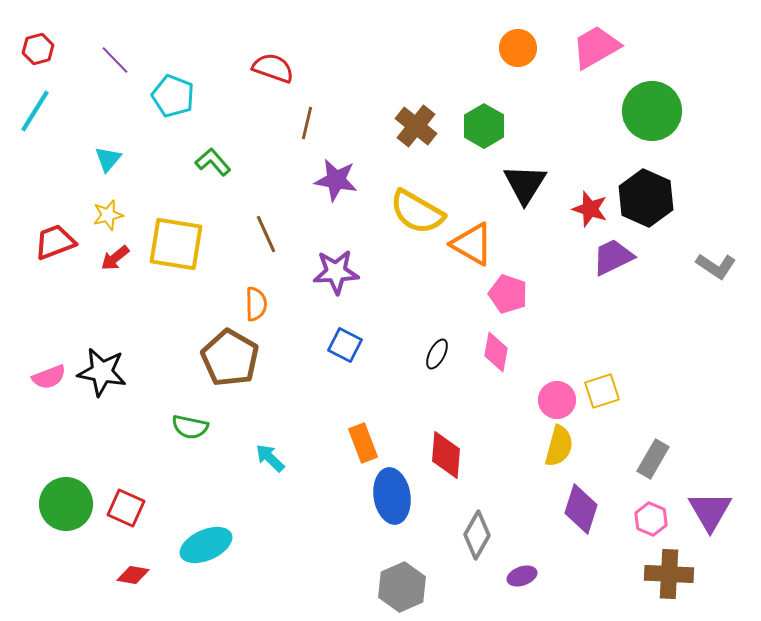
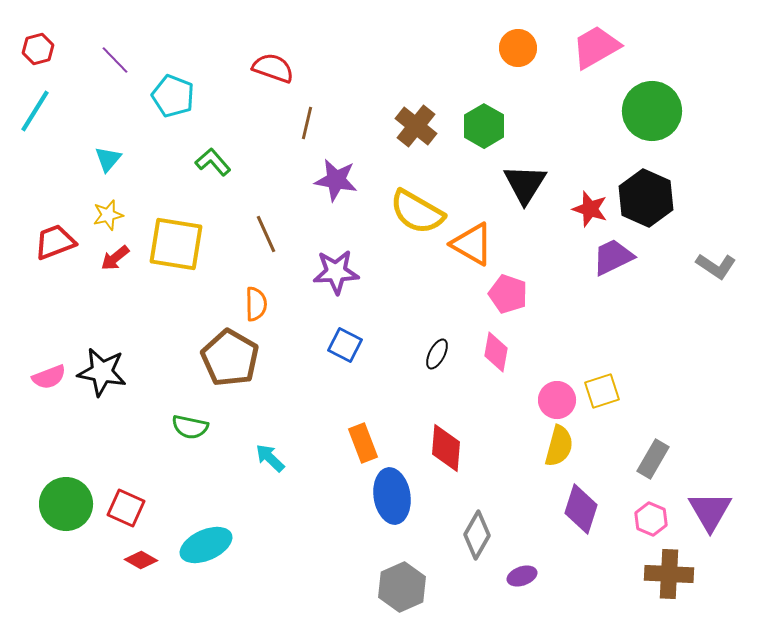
red diamond at (446, 455): moved 7 px up
red diamond at (133, 575): moved 8 px right, 15 px up; rotated 20 degrees clockwise
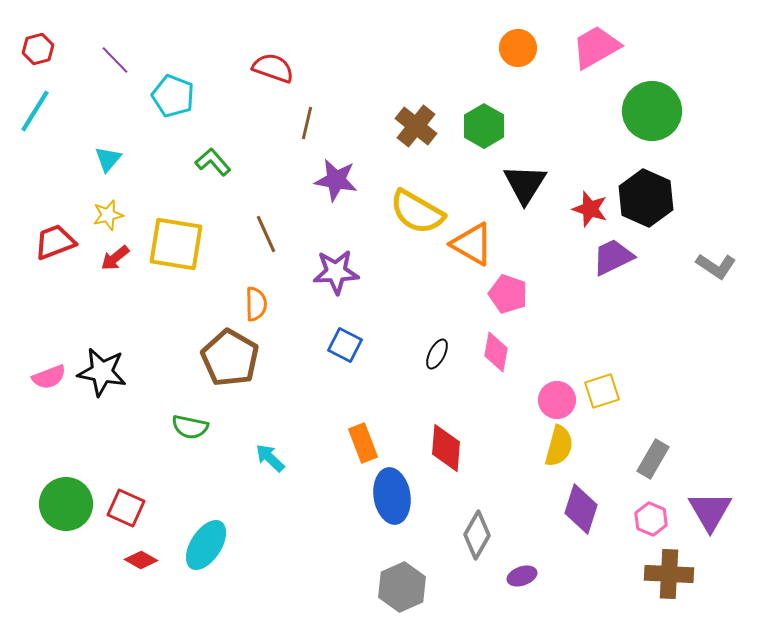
cyan ellipse at (206, 545): rotated 33 degrees counterclockwise
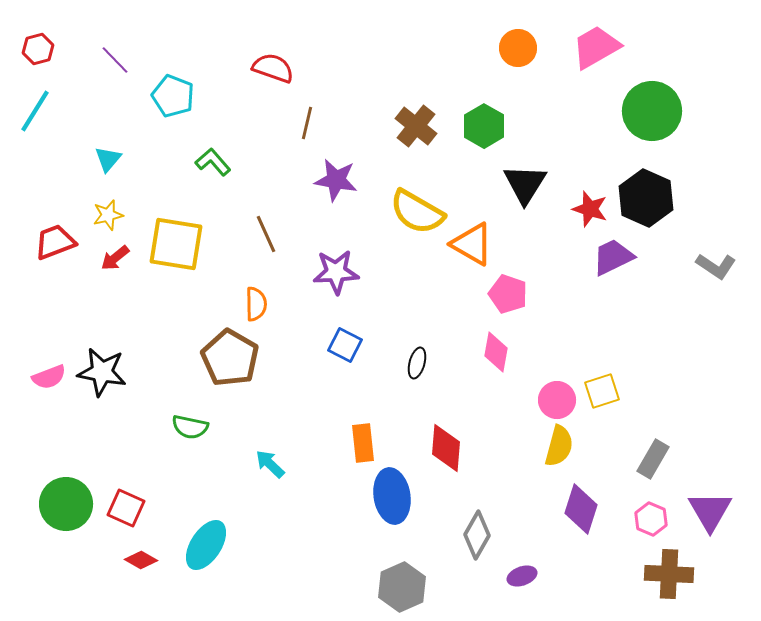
black ellipse at (437, 354): moved 20 px left, 9 px down; rotated 12 degrees counterclockwise
orange rectangle at (363, 443): rotated 15 degrees clockwise
cyan arrow at (270, 458): moved 6 px down
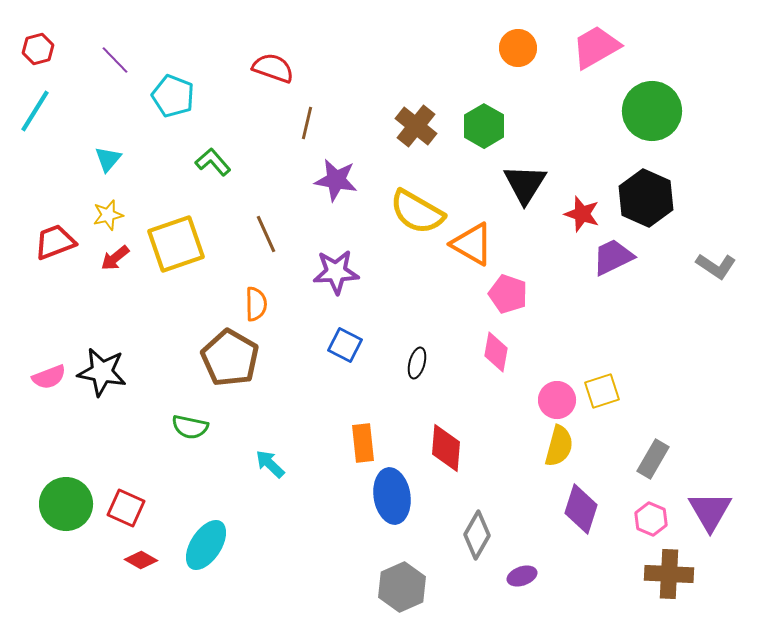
red star at (590, 209): moved 8 px left, 5 px down
yellow square at (176, 244): rotated 28 degrees counterclockwise
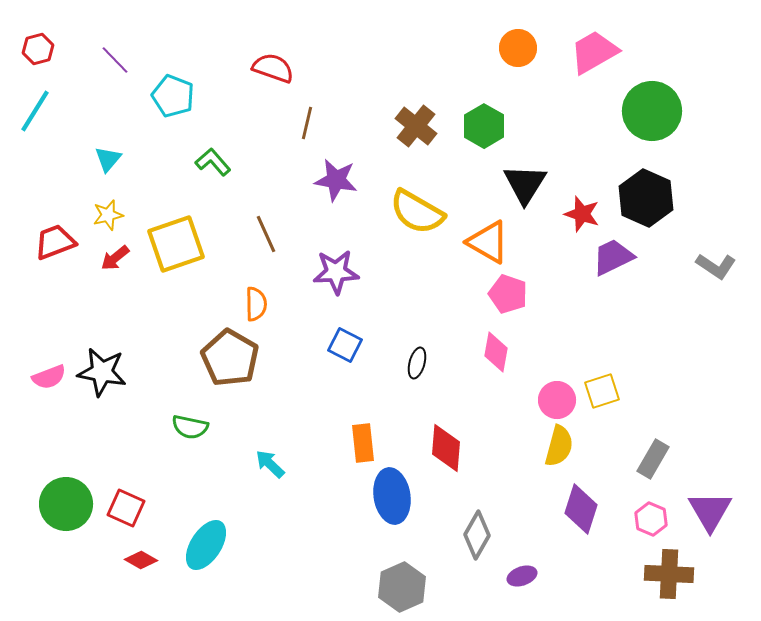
pink trapezoid at (596, 47): moved 2 px left, 5 px down
orange triangle at (472, 244): moved 16 px right, 2 px up
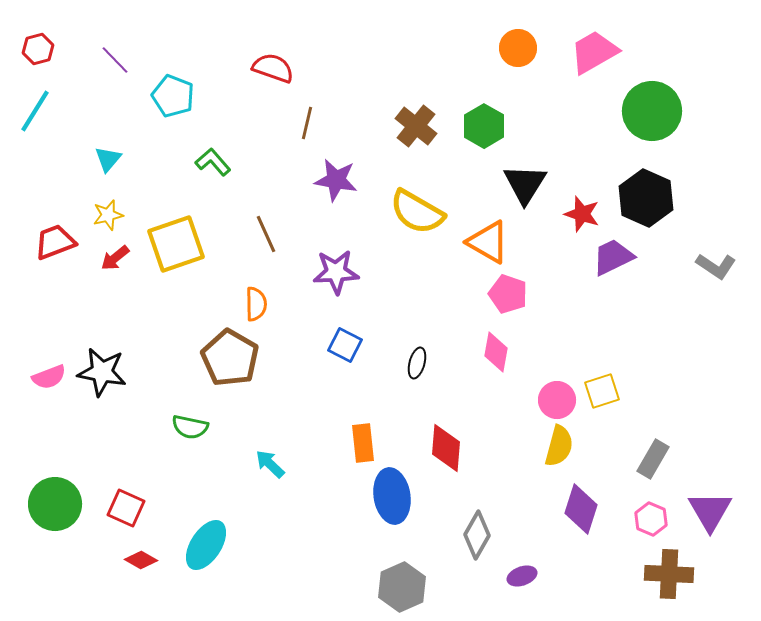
green circle at (66, 504): moved 11 px left
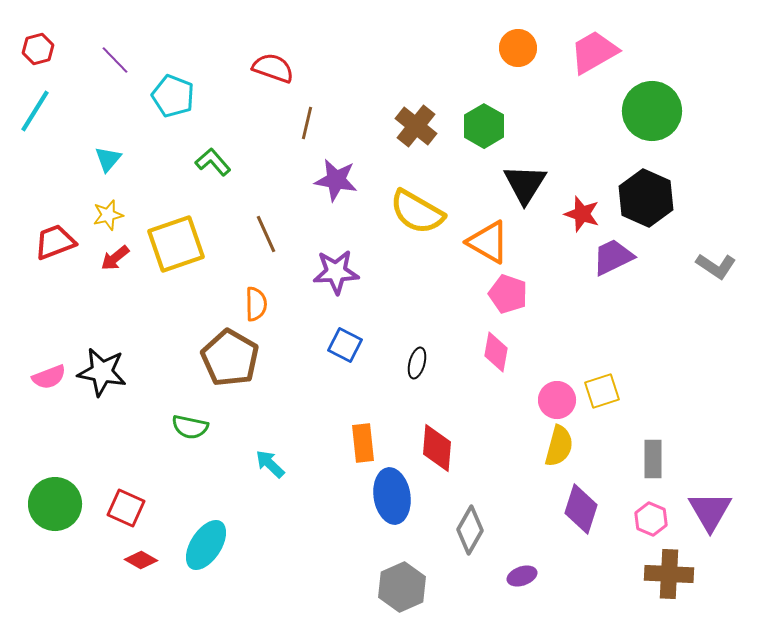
red diamond at (446, 448): moved 9 px left
gray rectangle at (653, 459): rotated 30 degrees counterclockwise
gray diamond at (477, 535): moved 7 px left, 5 px up
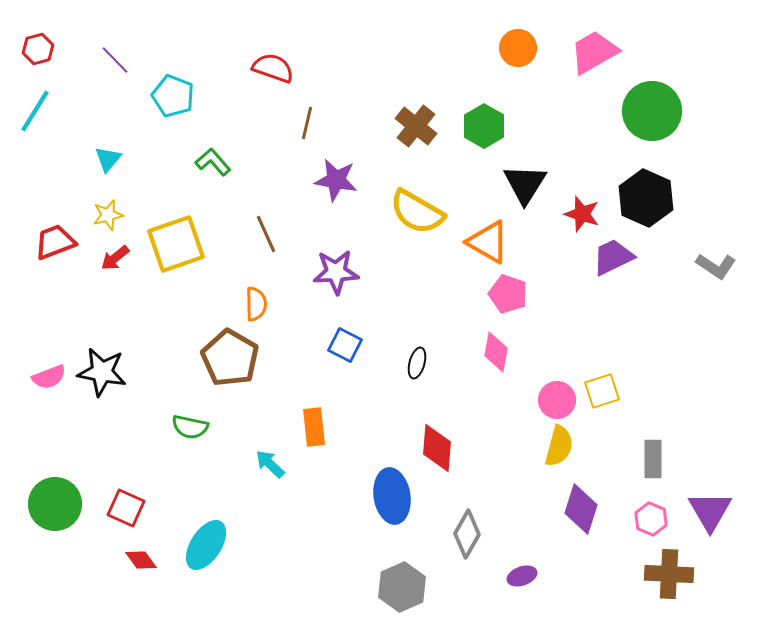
orange rectangle at (363, 443): moved 49 px left, 16 px up
gray diamond at (470, 530): moved 3 px left, 4 px down
red diamond at (141, 560): rotated 24 degrees clockwise
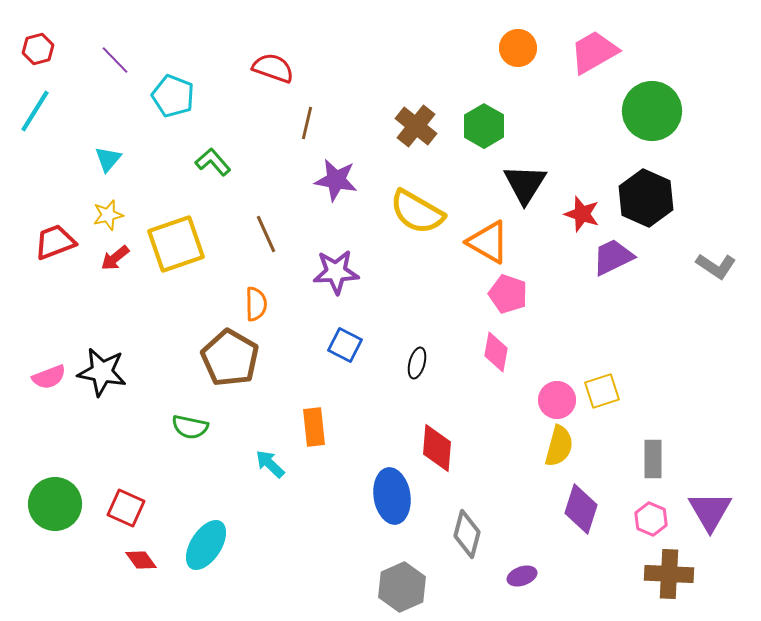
gray diamond at (467, 534): rotated 15 degrees counterclockwise
